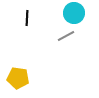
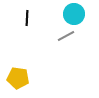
cyan circle: moved 1 px down
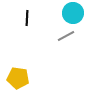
cyan circle: moved 1 px left, 1 px up
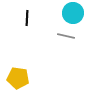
gray line: rotated 42 degrees clockwise
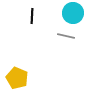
black line: moved 5 px right, 2 px up
yellow pentagon: moved 1 px left; rotated 15 degrees clockwise
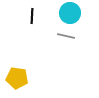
cyan circle: moved 3 px left
yellow pentagon: rotated 15 degrees counterclockwise
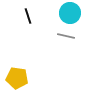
black line: moved 4 px left; rotated 21 degrees counterclockwise
